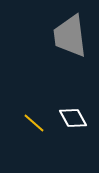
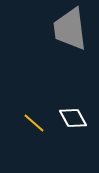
gray trapezoid: moved 7 px up
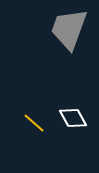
gray trapezoid: moved 1 px left; rotated 27 degrees clockwise
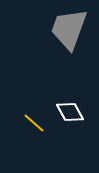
white diamond: moved 3 px left, 6 px up
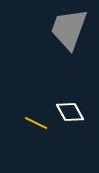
yellow line: moved 2 px right; rotated 15 degrees counterclockwise
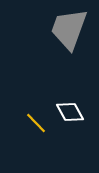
yellow line: rotated 20 degrees clockwise
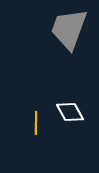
yellow line: rotated 45 degrees clockwise
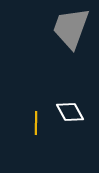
gray trapezoid: moved 2 px right, 1 px up
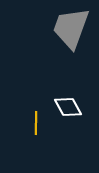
white diamond: moved 2 px left, 5 px up
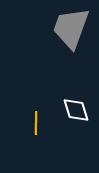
white diamond: moved 8 px right, 3 px down; rotated 12 degrees clockwise
